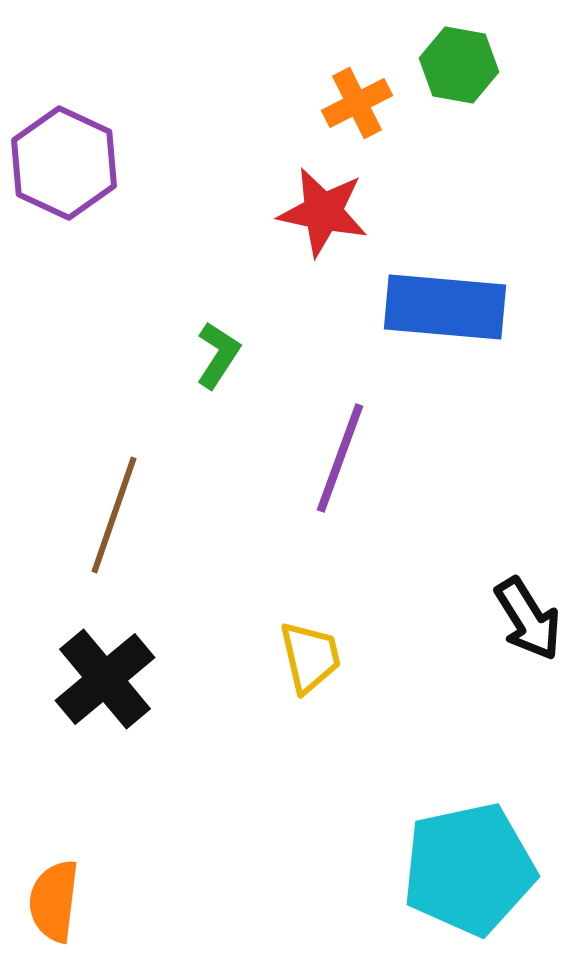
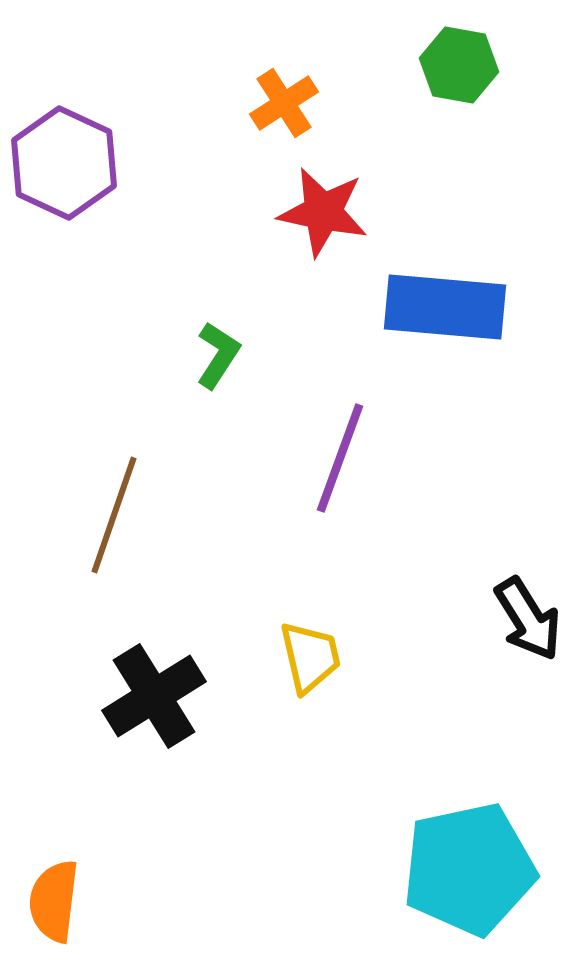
orange cross: moved 73 px left; rotated 6 degrees counterclockwise
black cross: moved 49 px right, 17 px down; rotated 8 degrees clockwise
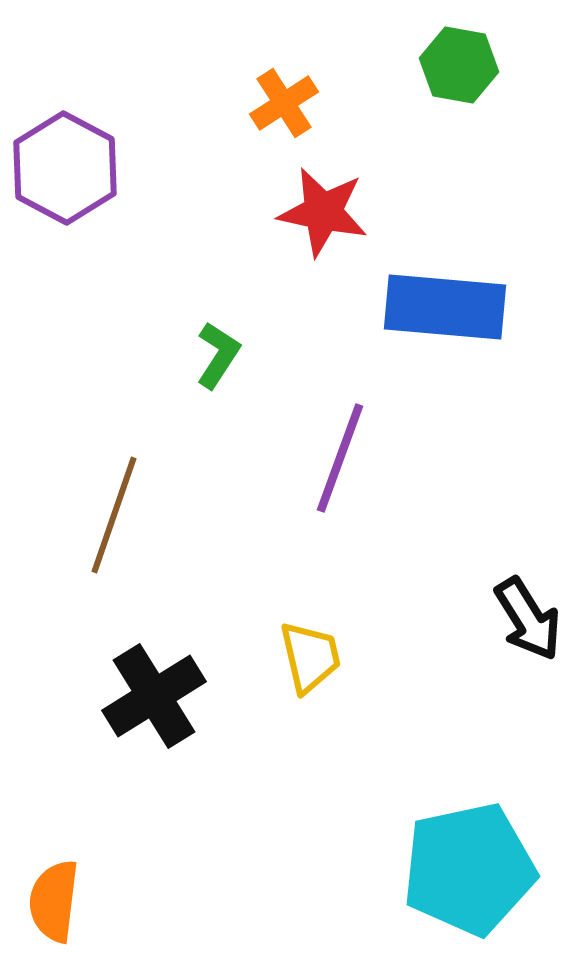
purple hexagon: moved 1 px right, 5 px down; rotated 3 degrees clockwise
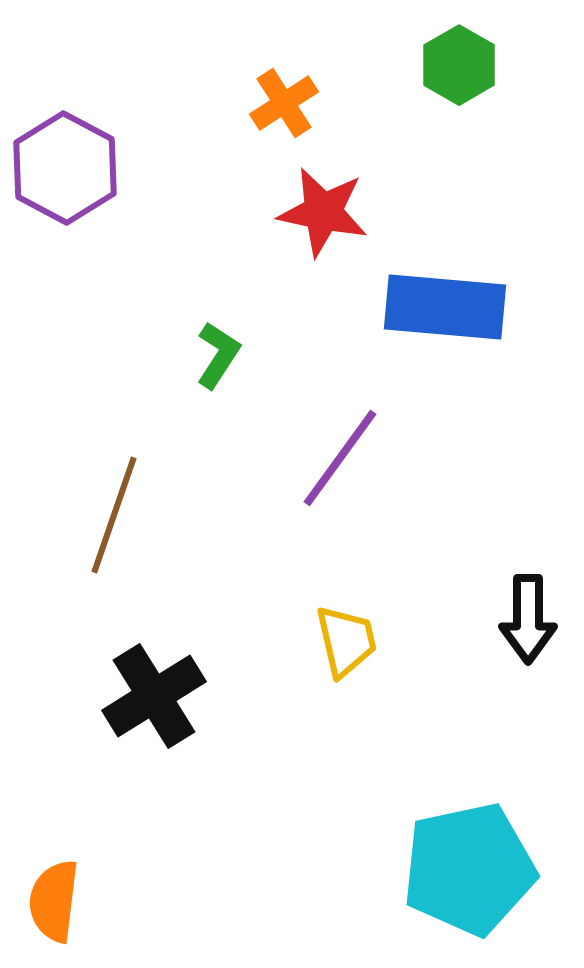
green hexagon: rotated 20 degrees clockwise
purple line: rotated 16 degrees clockwise
black arrow: rotated 32 degrees clockwise
yellow trapezoid: moved 36 px right, 16 px up
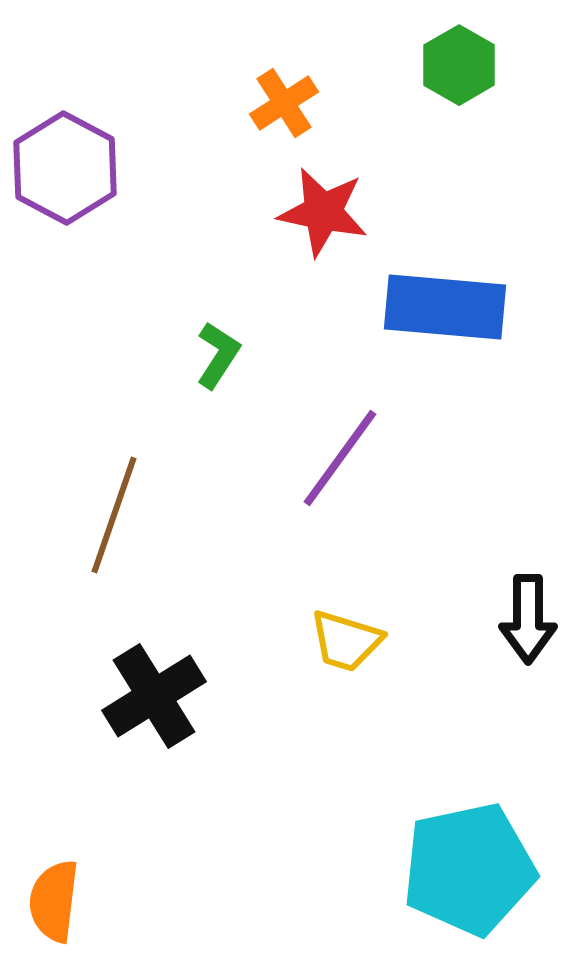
yellow trapezoid: rotated 120 degrees clockwise
